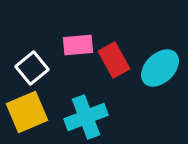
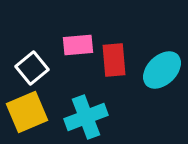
red rectangle: rotated 24 degrees clockwise
cyan ellipse: moved 2 px right, 2 px down
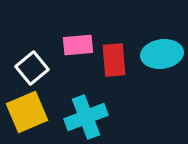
cyan ellipse: moved 16 px up; rotated 36 degrees clockwise
